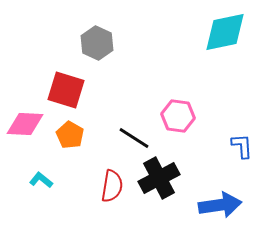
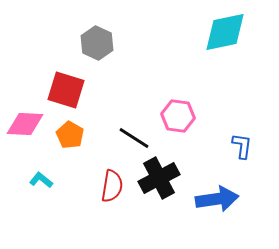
blue L-shape: rotated 12 degrees clockwise
blue arrow: moved 3 px left, 6 px up
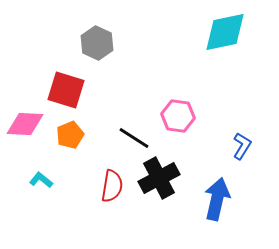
orange pentagon: rotated 20 degrees clockwise
blue L-shape: rotated 24 degrees clockwise
blue arrow: rotated 69 degrees counterclockwise
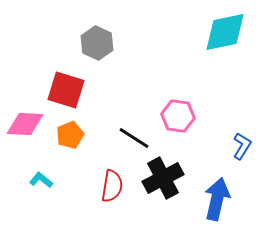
black cross: moved 4 px right
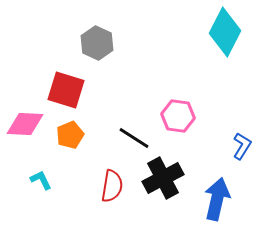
cyan diamond: rotated 51 degrees counterclockwise
cyan L-shape: rotated 25 degrees clockwise
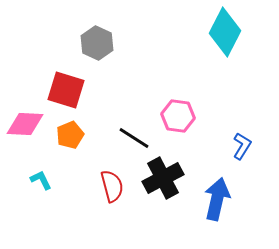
red semicircle: rotated 24 degrees counterclockwise
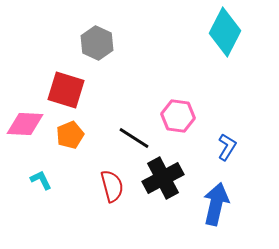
blue L-shape: moved 15 px left, 1 px down
blue arrow: moved 1 px left, 5 px down
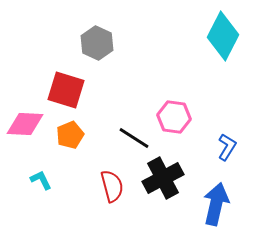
cyan diamond: moved 2 px left, 4 px down
pink hexagon: moved 4 px left, 1 px down
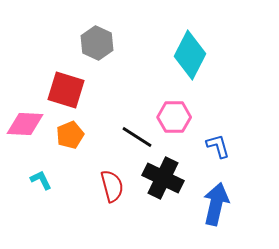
cyan diamond: moved 33 px left, 19 px down
pink hexagon: rotated 8 degrees counterclockwise
black line: moved 3 px right, 1 px up
blue L-shape: moved 9 px left, 1 px up; rotated 48 degrees counterclockwise
black cross: rotated 36 degrees counterclockwise
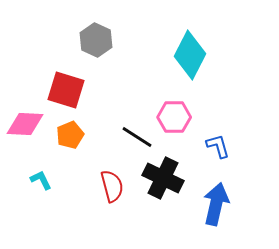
gray hexagon: moved 1 px left, 3 px up
